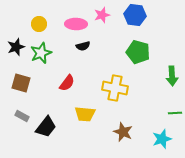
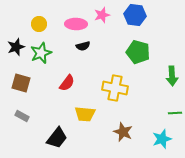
black trapezoid: moved 11 px right, 11 px down
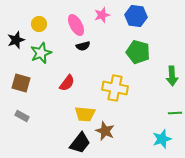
blue hexagon: moved 1 px right, 1 px down
pink ellipse: moved 1 px down; rotated 60 degrees clockwise
black star: moved 7 px up
brown star: moved 18 px left, 1 px up
black trapezoid: moved 23 px right, 5 px down
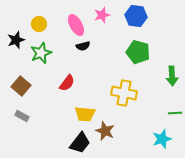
brown square: moved 3 px down; rotated 24 degrees clockwise
yellow cross: moved 9 px right, 5 px down
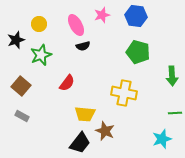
green star: moved 2 px down
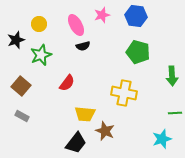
black trapezoid: moved 4 px left
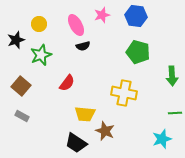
black trapezoid: rotated 85 degrees clockwise
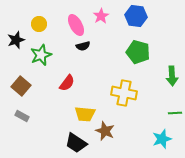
pink star: moved 1 px left, 1 px down; rotated 14 degrees counterclockwise
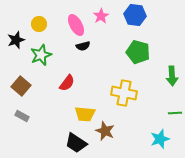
blue hexagon: moved 1 px left, 1 px up
cyan star: moved 2 px left
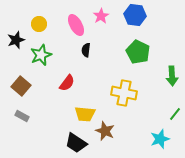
black semicircle: moved 3 px right, 4 px down; rotated 112 degrees clockwise
green pentagon: rotated 10 degrees clockwise
green line: moved 1 px down; rotated 48 degrees counterclockwise
